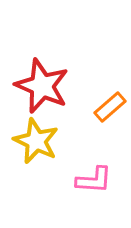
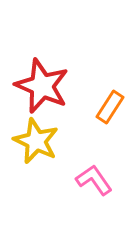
orange rectangle: rotated 16 degrees counterclockwise
pink L-shape: rotated 129 degrees counterclockwise
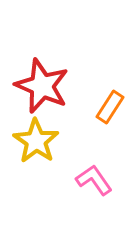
yellow star: rotated 9 degrees clockwise
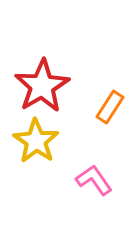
red star: rotated 18 degrees clockwise
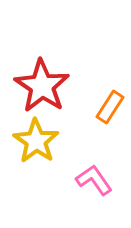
red star: rotated 8 degrees counterclockwise
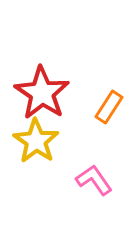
red star: moved 7 px down
orange rectangle: moved 1 px left
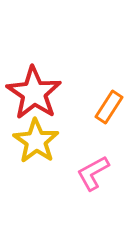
red star: moved 8 px left
pink L-shape: moved 1 px left, 7 px up; rotated 84 degrees counterclockwise
